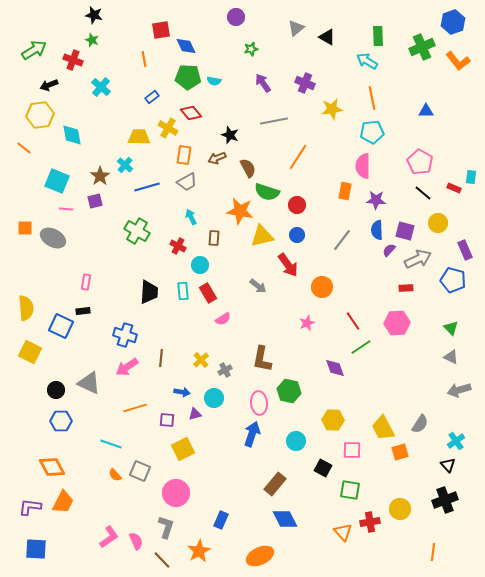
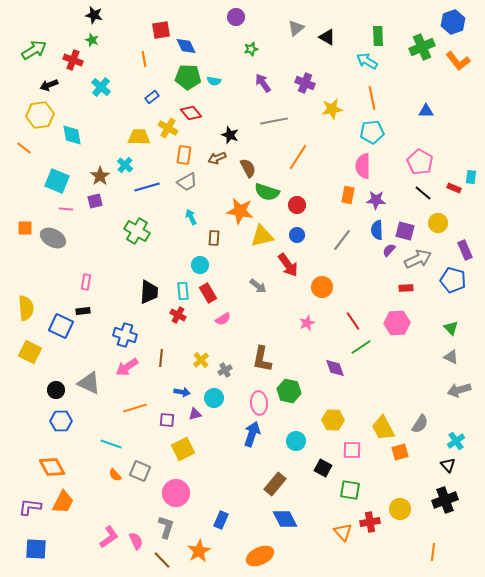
orange rectangle at (345, 191): moved 3 px right, 4 px down
red cross at (178, 246): moved 69 px down
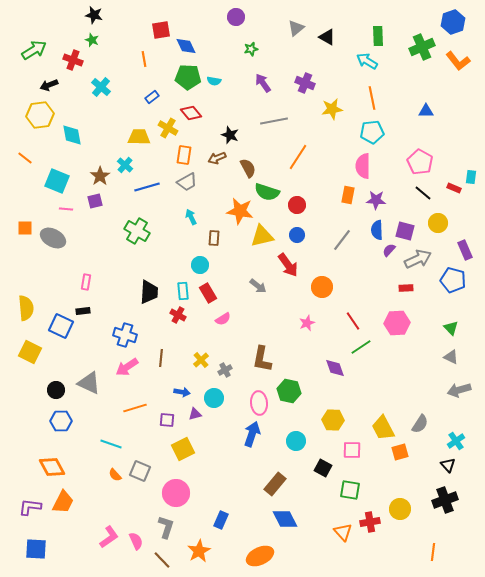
orange line at (24, 148): moved 1 px right, 10 px down
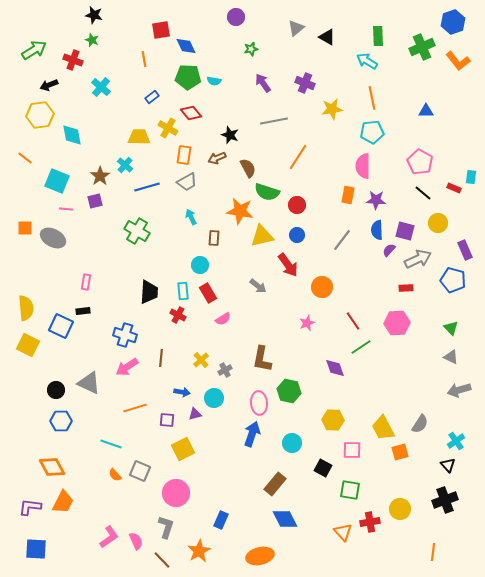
yellow square at (30, 352): moved 2 px left, 7 px up
cyan circle at (296, 441): moved 4 px left, 2 px down
orange ellipse at (260, 556): rotated 12 degrees clockwise
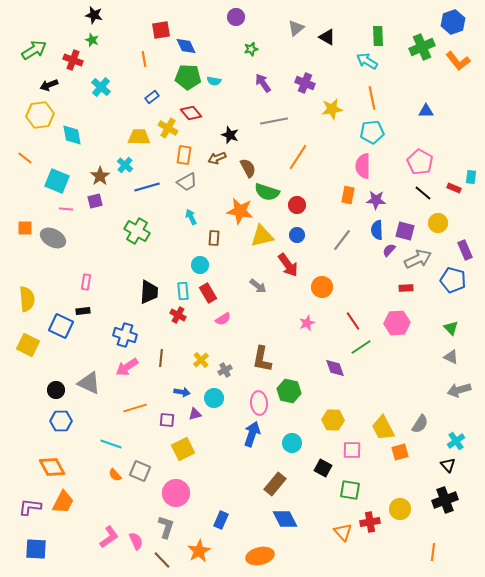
yellow semicircle at (26, 308): moved 1 px right, 9 px up
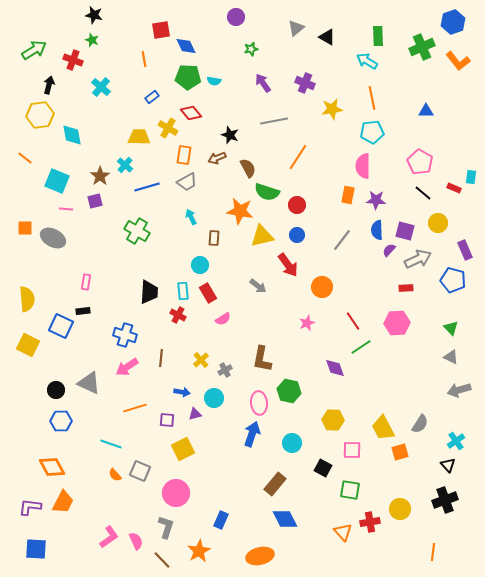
black arrow at (49, 85): rotated 126 degrees clockwise
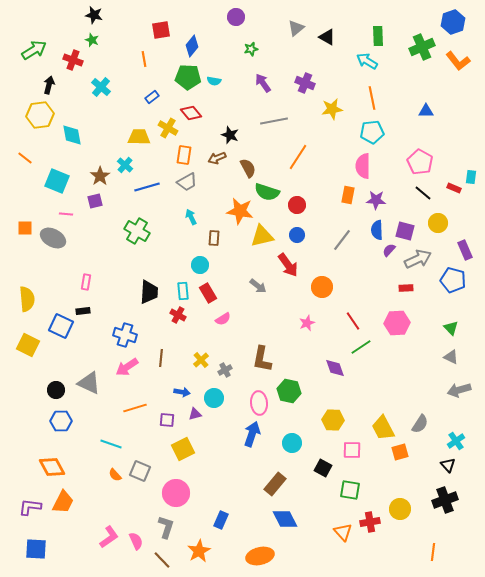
blue diamond at (186, 46): moved 6 px right; rotated 65 degrees clockwise
pink line at (66, 209): moved 5 px down
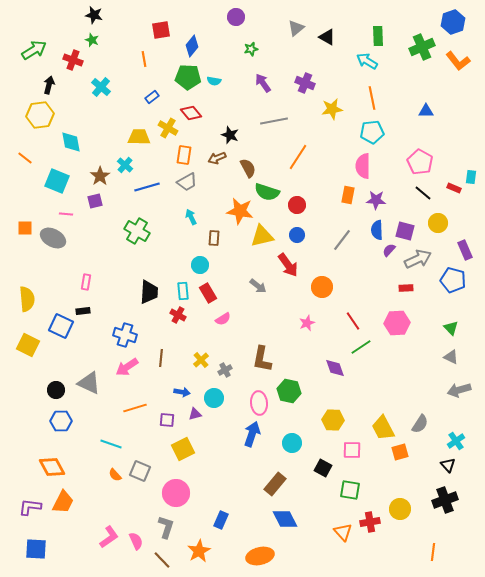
cyan diamond at (72, 135): moved 1 px left, 7 px down
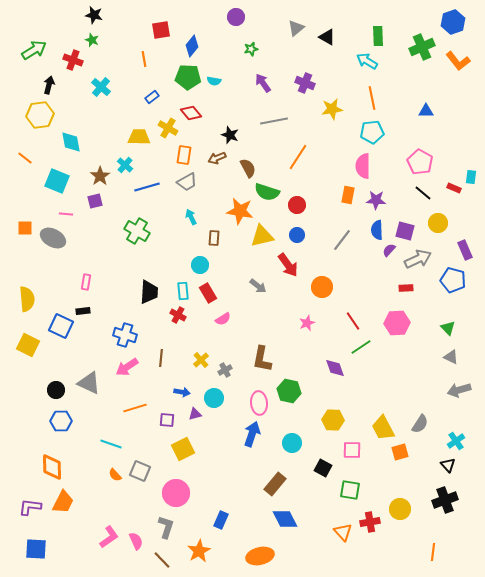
green triangle at (451, 328): moved 3 px left
orange diamond at (52, 467): rotated 28 degrees clockwise
